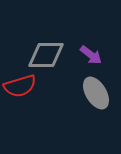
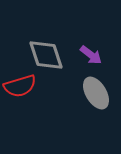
gray diamond: rotated 72 degrees clockwise
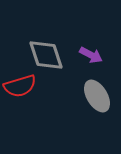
purple arrow: rotated 10 degrees counterclockwise
gray ellipse: moved 1 px right, 3 px down
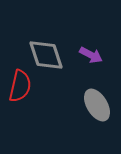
red semicircle: rotated 60 degrees counterclockwise
gray ellipse: moved 9 px down
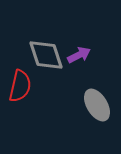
purple arrow: moved 12 px left; rotated 55 degrees counterclockwise
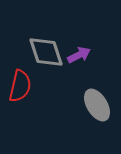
gray diamond: moved 3 px up
